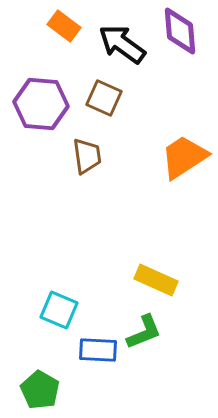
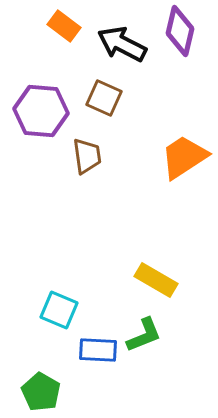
purple diamond: rotated 18 degrees clockwise
black arrow: rotated 9 degrees counterclockwise
purple hexagon: moved 7 px down
yellow rectangle: rotated 6 degrees clockwise
green L-shape: moved 3 px down
green pentagon: moved 1 px right, 2 px down
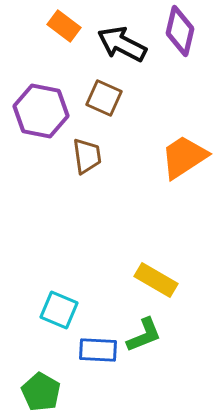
purple hexagon: rotated 6 degrees clockwise
